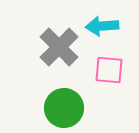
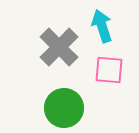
cyan arrow: rotated 76 degrees clockwise
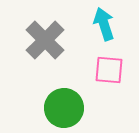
cyan arrow: moved 2 px right, 2 px up
gray cross: moved 14 px left, 7 px up
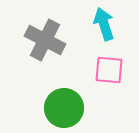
gray cross: rotated 18 degrees counterclockwise
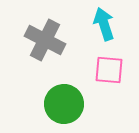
green circle: moved 4 px up
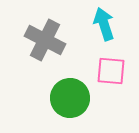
pink square: moved 2 px right, 1 px down
green circle: moved 6 px right, 6 px up
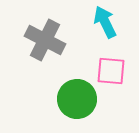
cyan arrow: moved 1 px right, 2 px up; rotated 8 degrees counterclockwise
green circle: moved 7 px right, 1 px down
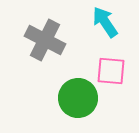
cyan arrow: rotated 8 degrees counterclockwise
green circle: moved 1 px right, 1 px up
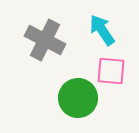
cyan arrow: moved 3 px left, 8 px down
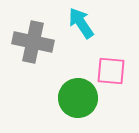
cyan arrow: moved 21 px left, 7 px up
gray cross: moved 12 px left, 2 px down; rotated 15 degrees counterclockwise
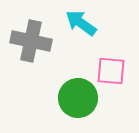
cyan arrow: rotated 20 degrees counterclockwise
gray cross: moved 2 px left, 1 px up
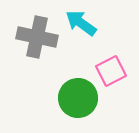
gray cross: moved 6 px right, 4 px up
pink square: rotated 32 degrees counterclockwise
